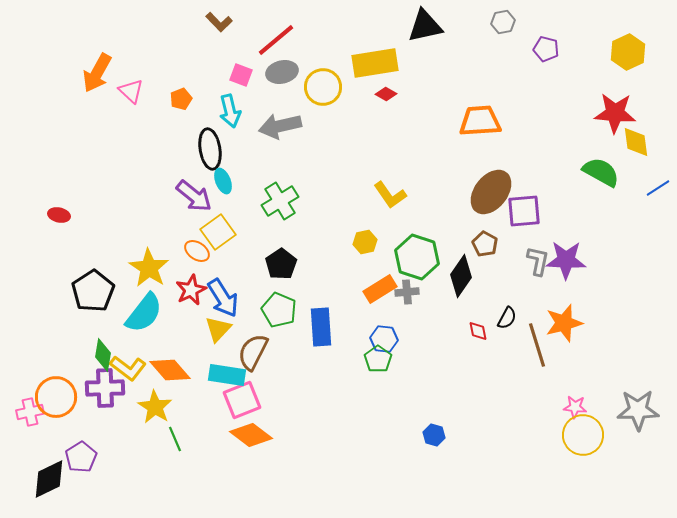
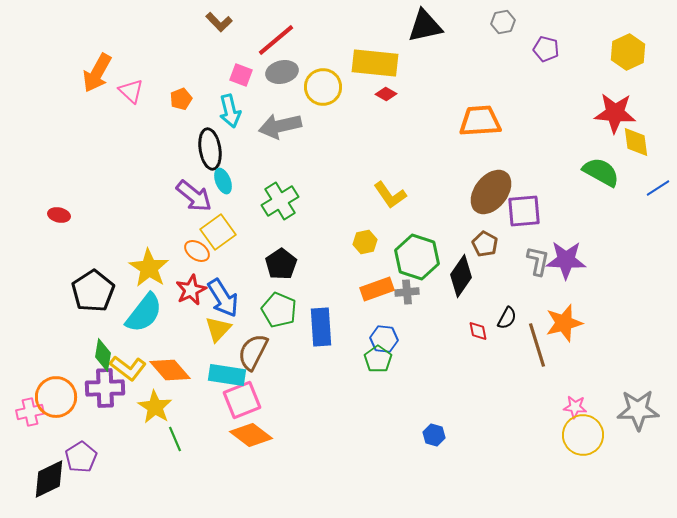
yellow rectangle at (375, 63): rotated 15 degrees clockwise
orange rectangle at (380, 289): moved 3 px left; rotated 12 degrees clockwise
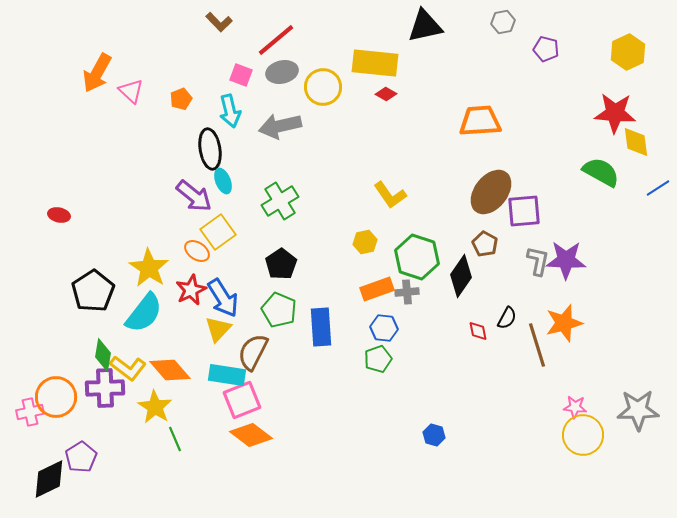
blue hexagon at (384, 339): moved 11 px up
green pentagon at (378, 359): rotated 16 degrees clockwise
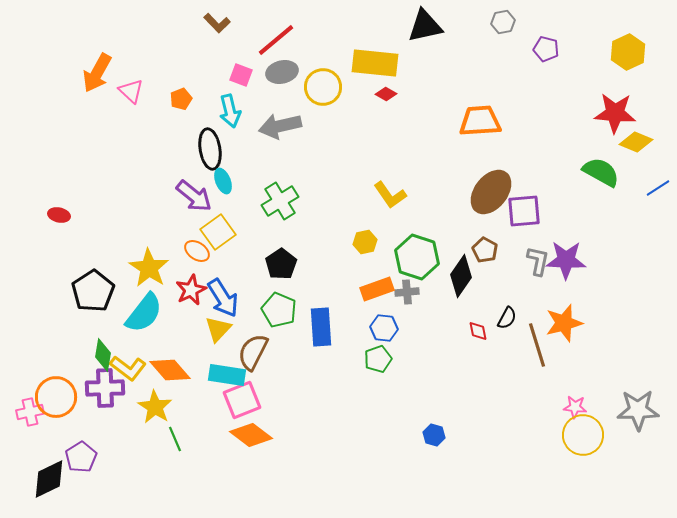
brown L-shape at (219, 22): moved 2 px left, 1 px down
yellow diamond at (636, 142): rotated 60 degrees counterclockwise
brown pentagon at (485, 244): moved 6 px down
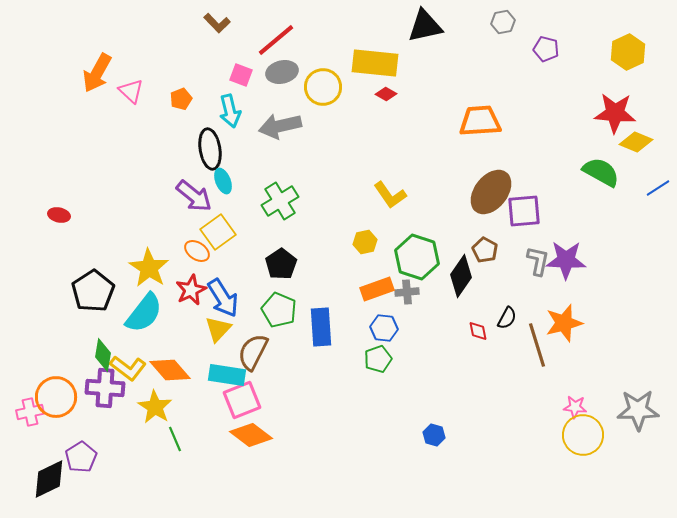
purple cross at (105, 388): rotated 6 degrees clockwise
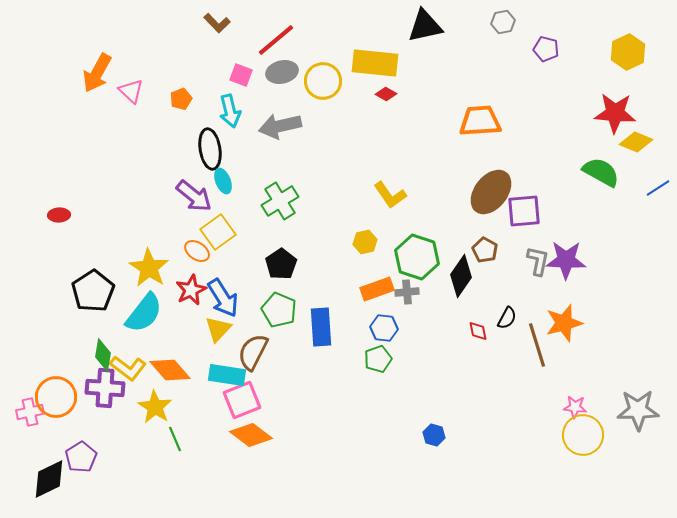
yellow circle at (323, 87): moved 6 px up
red ellipse at (59, 215): rotated 15 degrees counterclockwise
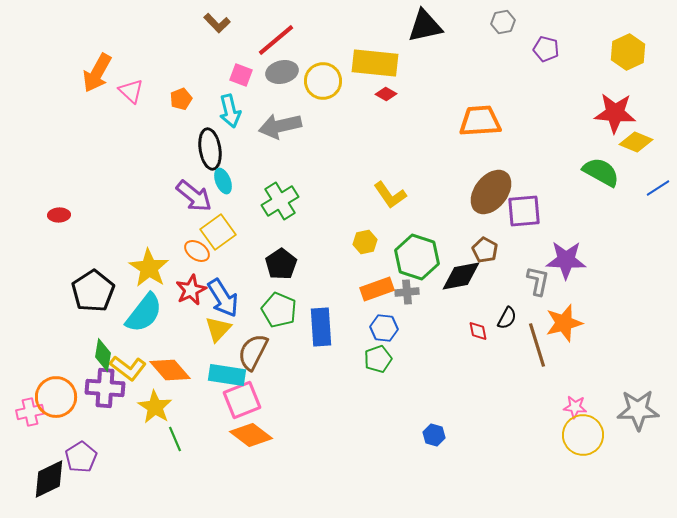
gray L-shape at (538, 261): moved 20 px down
black diamond at (461, 276): rotated 45 degrees clockwise
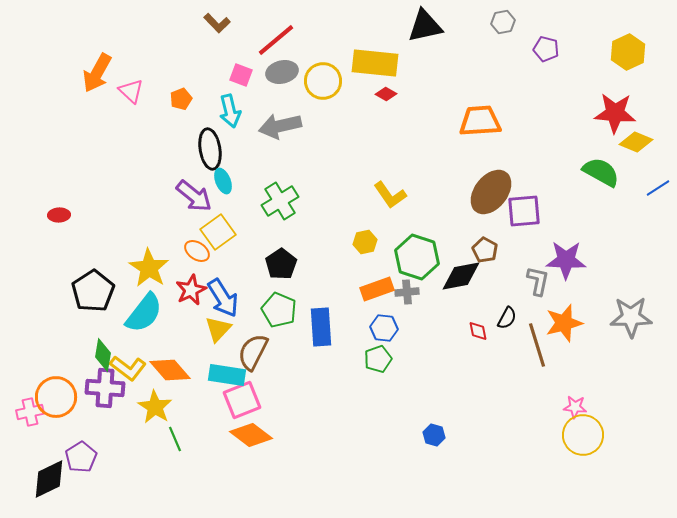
gray star at (638, 410): moved 7 px left, 93 px up
